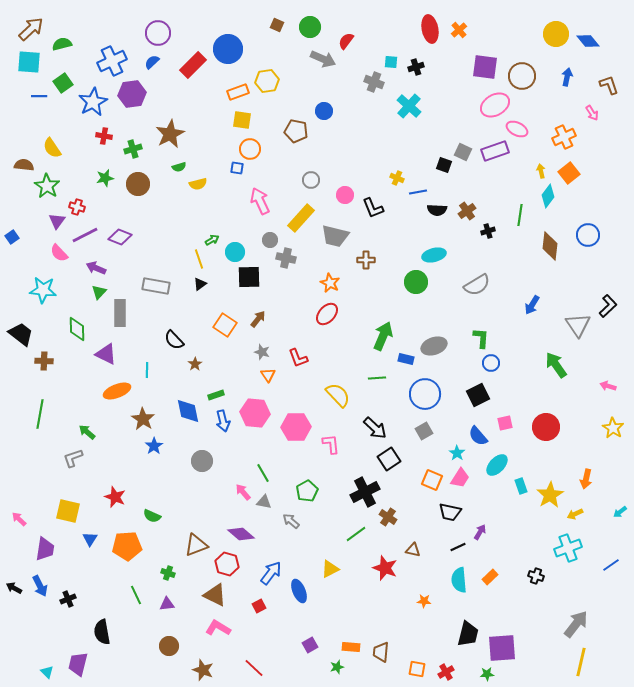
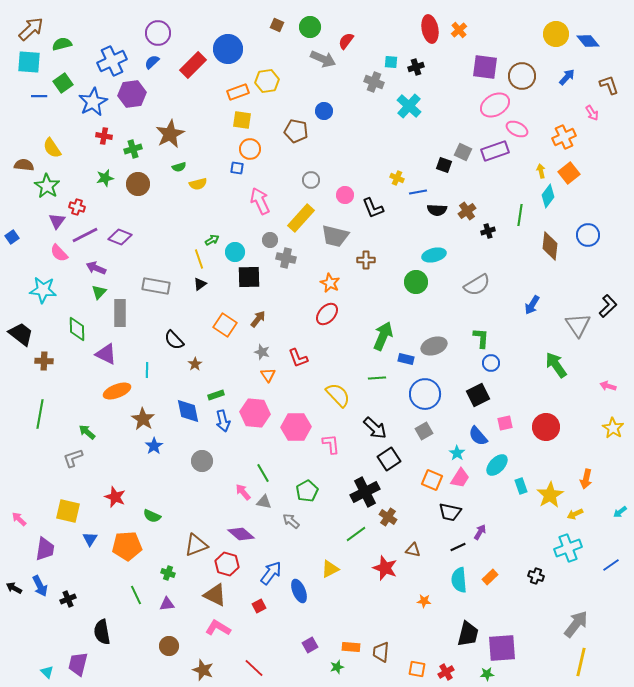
blue arrow at (567, 77): rotated 30 degrees clockwise
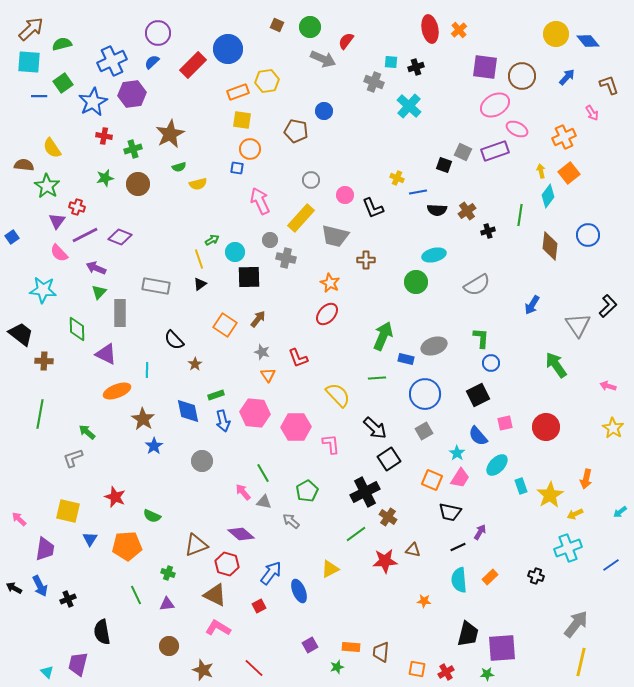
red star at (385, 568): moved 7 px up; rotated 25 degrees counterclockwise
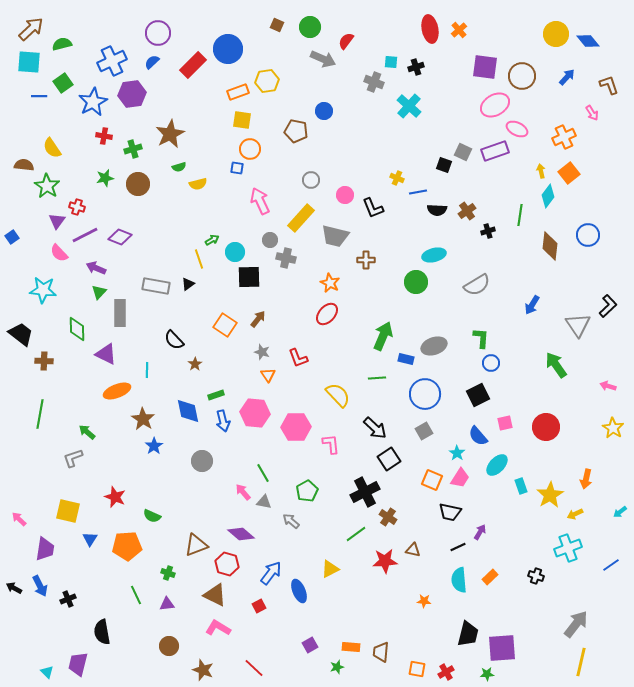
black triangle at (200, 284): moved 12 px left
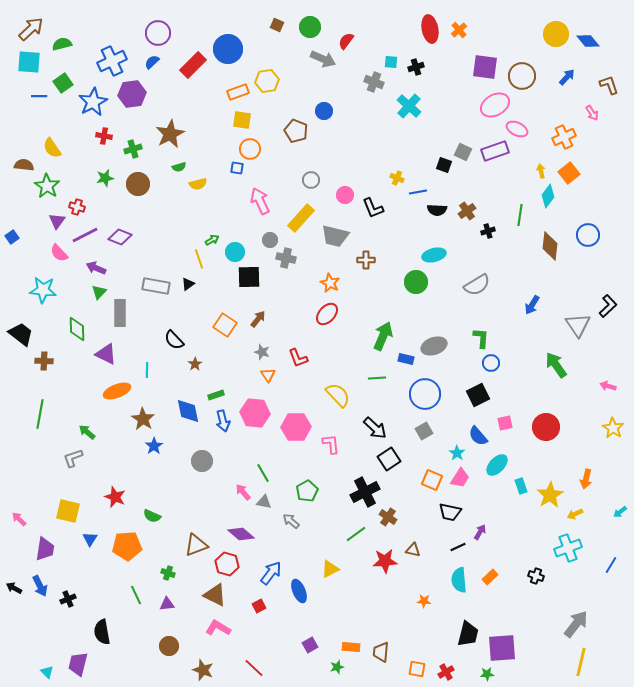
brown pentagon at (296, 131): rotated 10 degrees clockwise
blue line at (611, 565): rotated 24 degrees counterclockwise
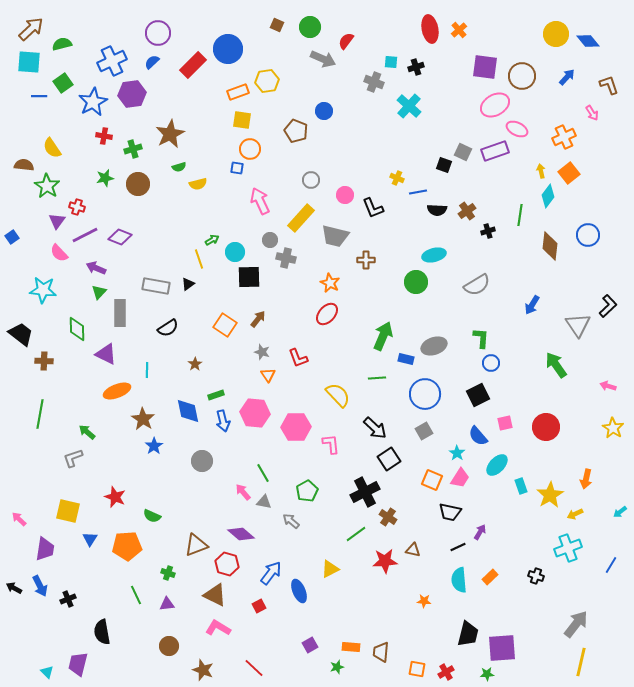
black semicircle at (174, 340): moved 6 px left, 12 px up; rotated 80 degrees counterclockwise
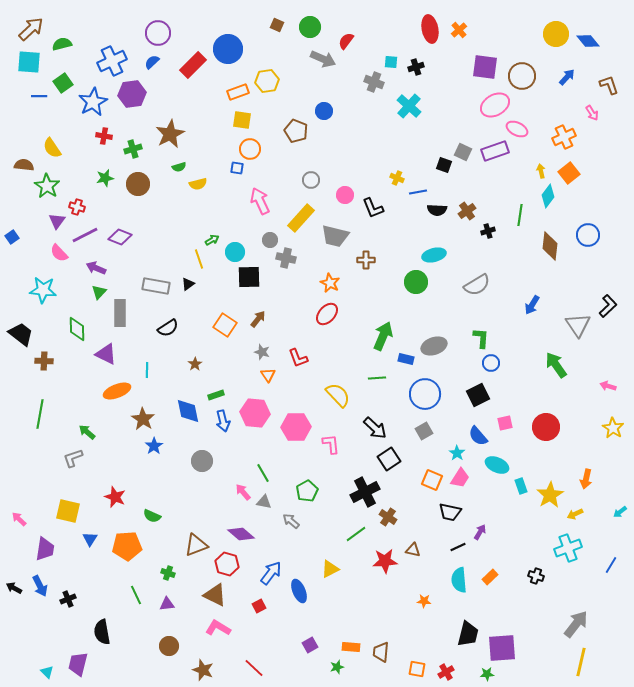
cyan ellipse at (497, 465): rotated 70 degrees clockwise
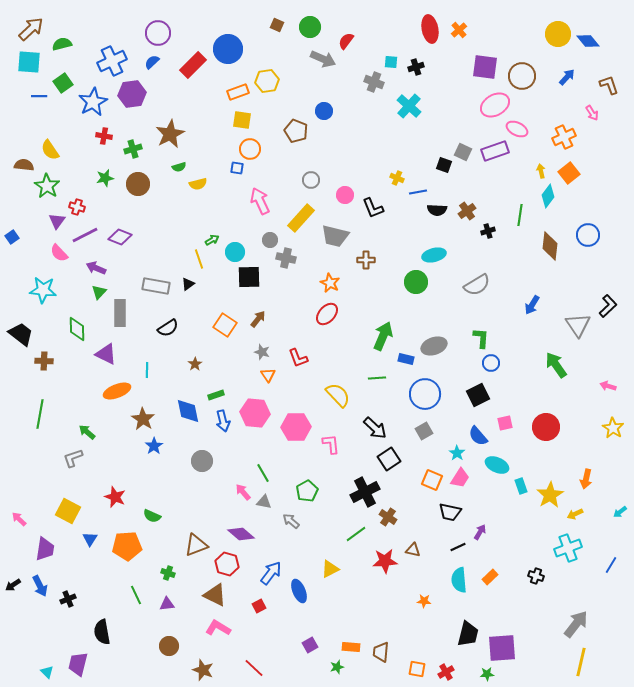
yellow circle at (556, 34): moved 2 px right
yellow semicircle at (52, 148): moved 2 px left, 2 px down
yellow square at (68, 511): rotated 15 degrees clockwise
black arrow at (14, 588): moved 1 px left, 3 px up; rotated 63 degrees counterclockwise
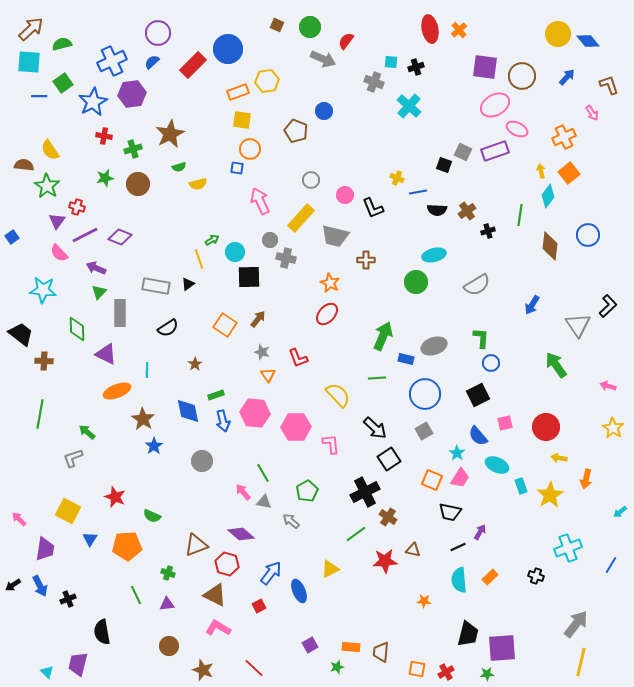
yellow arrow at (575, 514): moved 16 px left, 56 px up; rotated 35 degrees clockwise
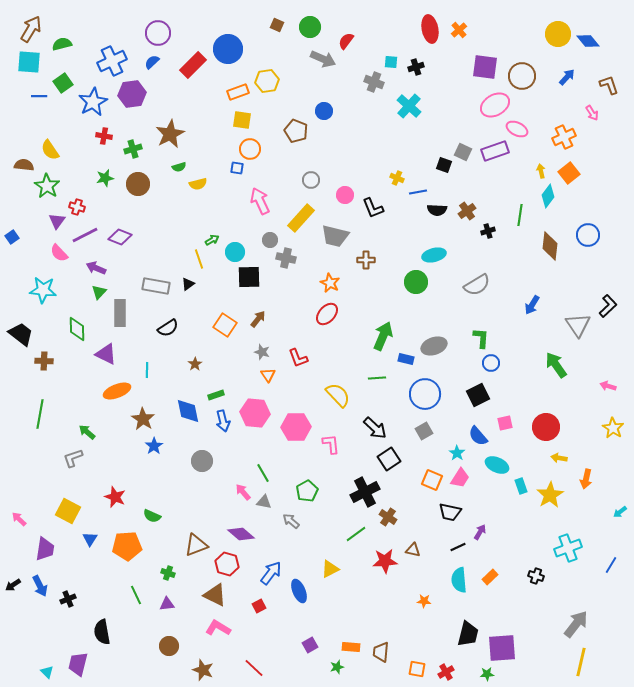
brown arrow at (31, 29): rotated 16 degrees counterclockwise
